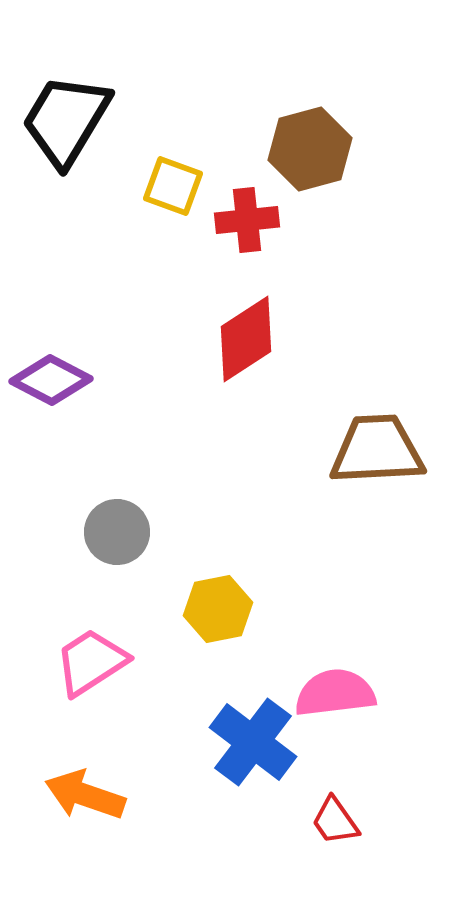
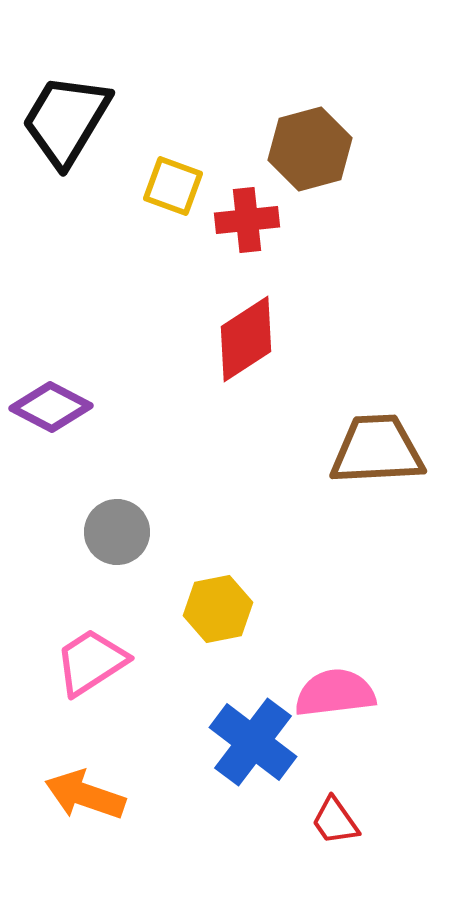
purple diamond: moved 27 px down
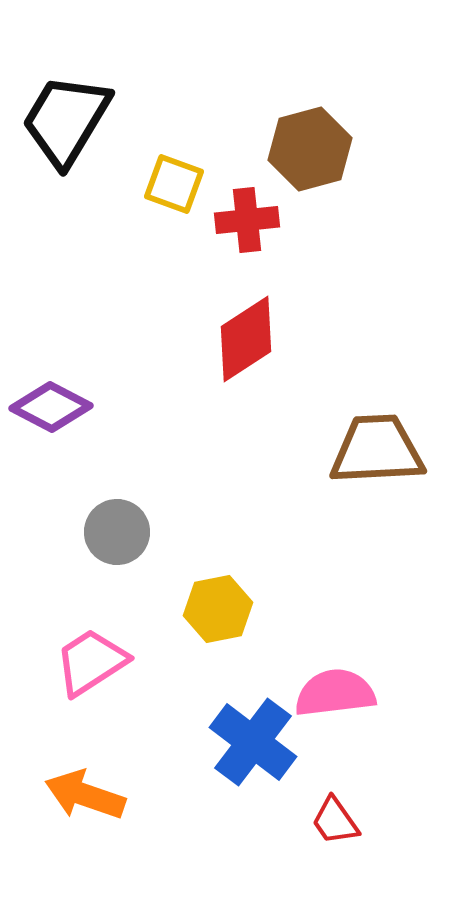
yellow square: moved 1 px right, 2 px up
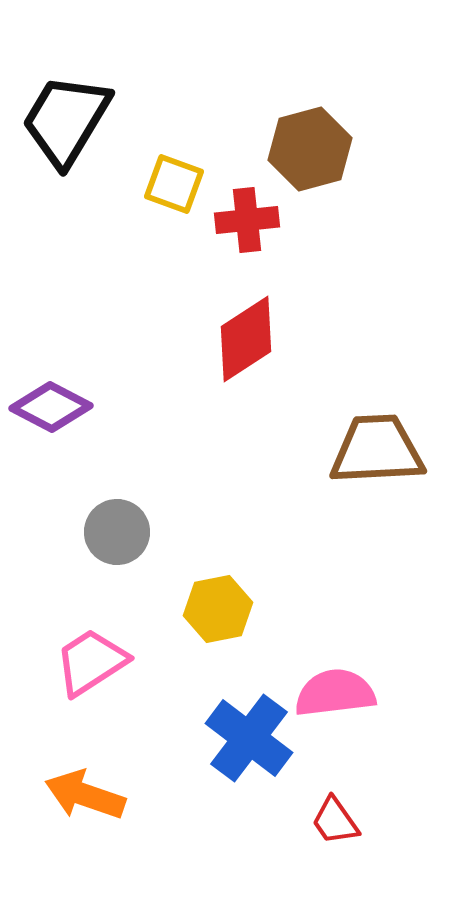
blue cross: moved 4 px left, 4 px up
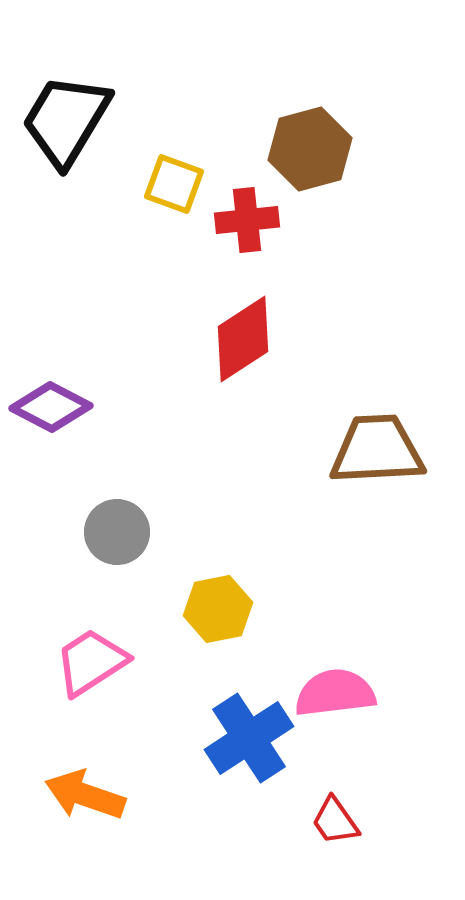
red diamond: moved 3 px left
blue cross: rotated 20 degrees clockwise
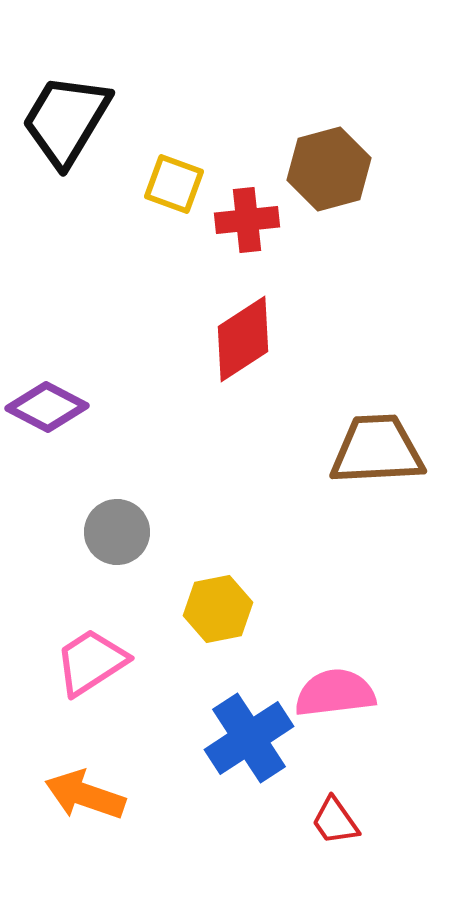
brown hexagon: moved 19 px right, 20 px down
purple diamond: moved 4 px left
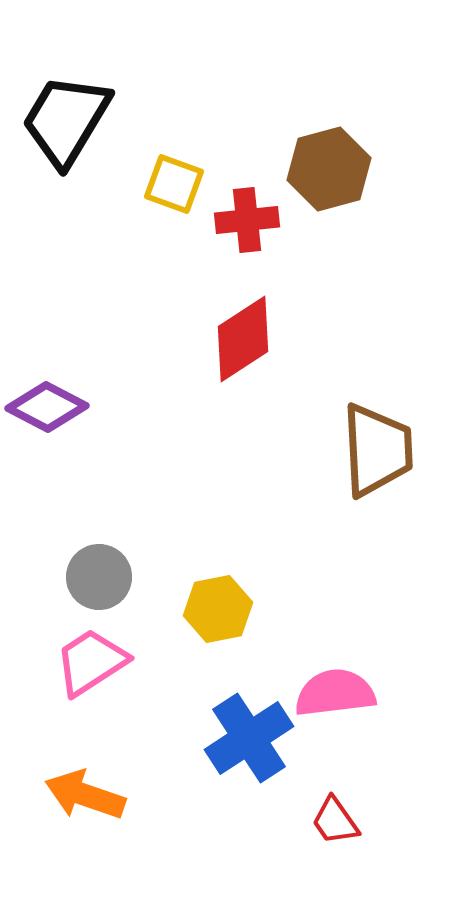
brown trapezoid: rotated 90 degrees clockwise
gray circle: moved 18 px left, 45 px down
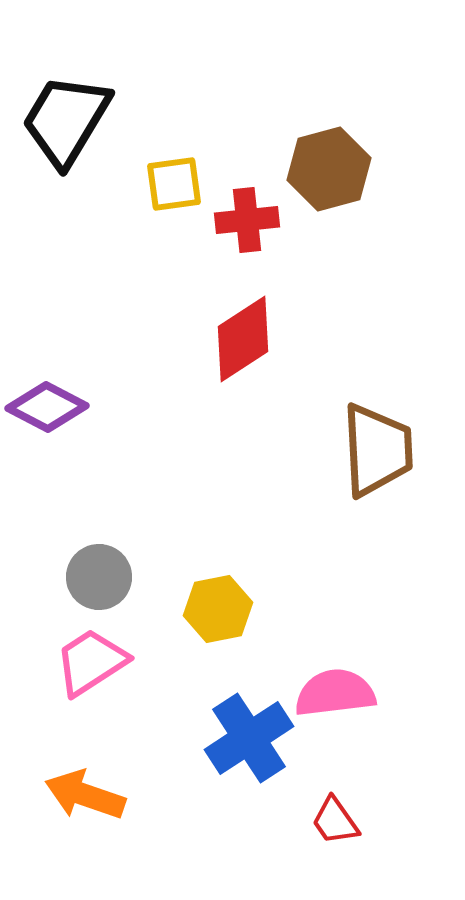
yellow square: rotated 28 degrees counterclockwise
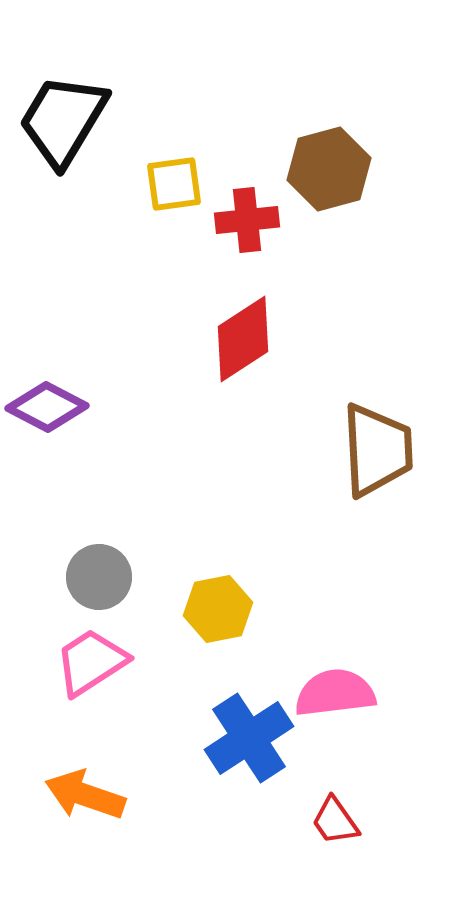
black trapezoid: moved 3 px left
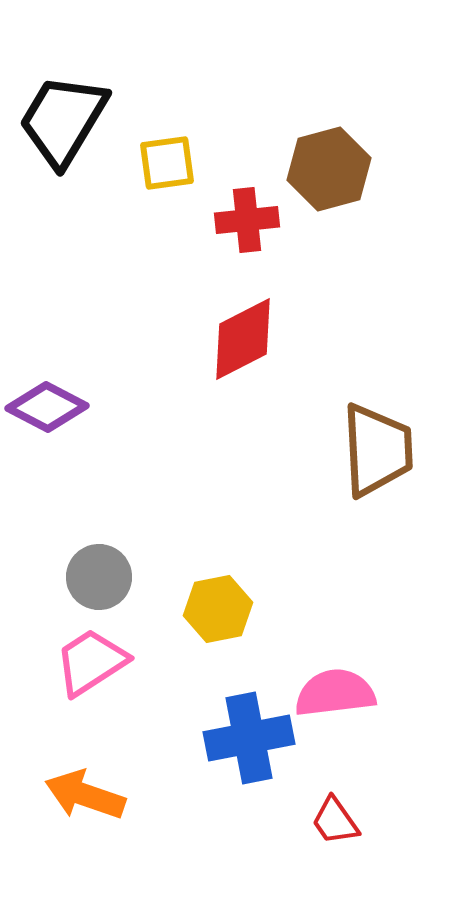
yellow square: moved 7 px left, 21 px up
red diamond: rotated 6 degrees clockwise
blue cross: rotated 22 degrees clockwise
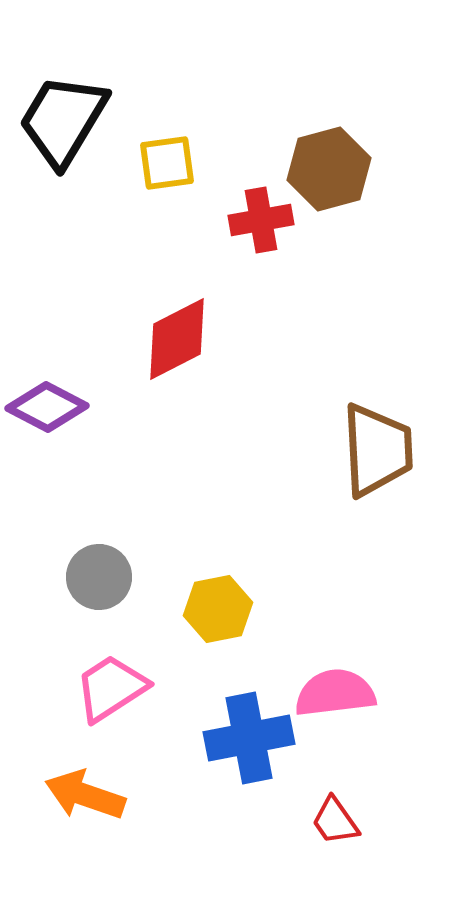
red cross: moved 14 px right; rotated 4 degrees counterclockwise
red diamond: moved 66 px left
pink trapezoid: moved 20 px right, 26 px down
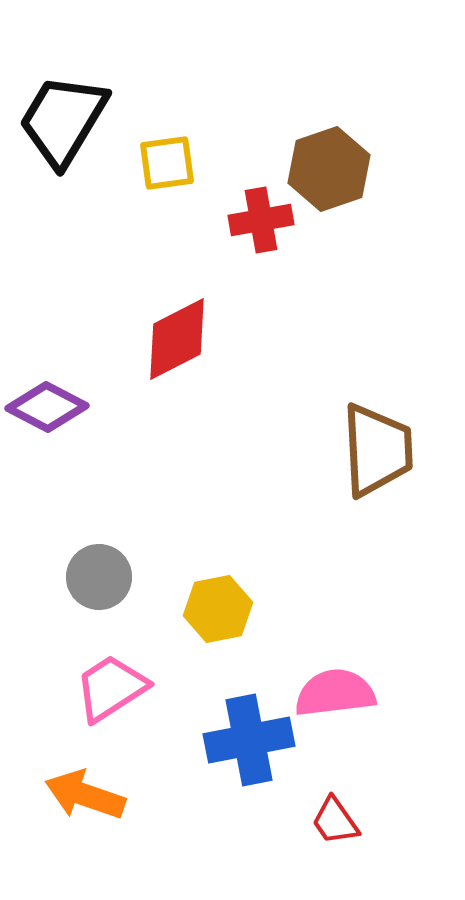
brown hexagon: rotated 4 degrees counterclockwise
blue cross: moved 2 px down
